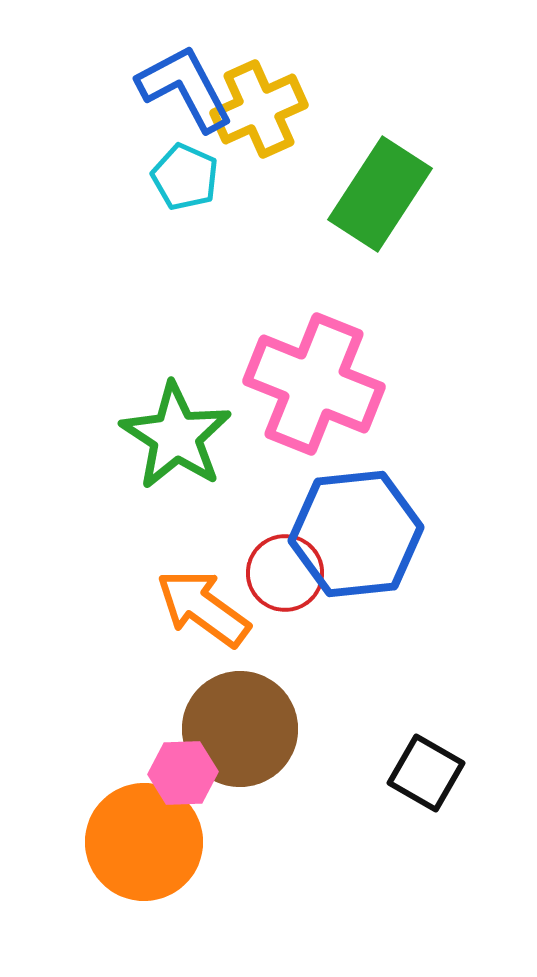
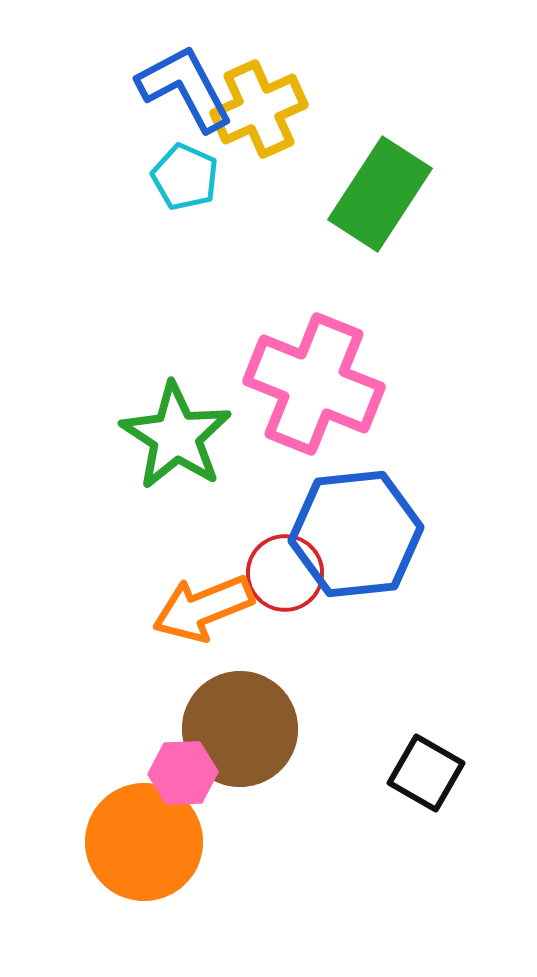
orange arrow: rotated 58 degrees counterclockwise
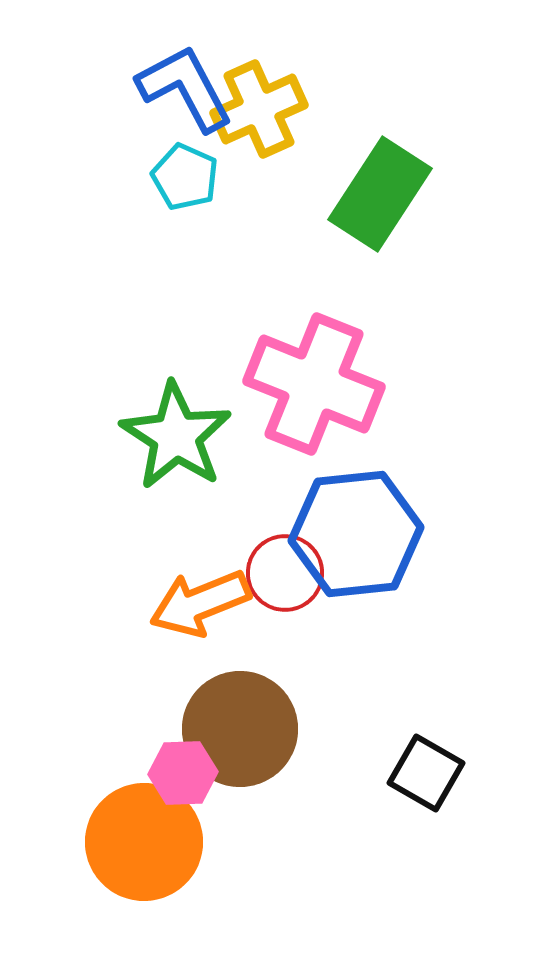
orange arrow: moved 3 px left, 5 px up
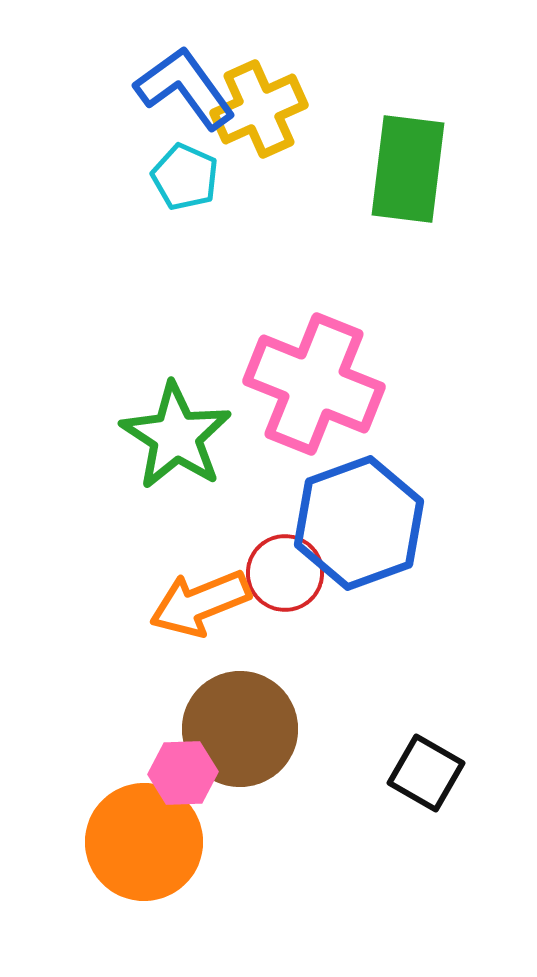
blue L-shape: rotated 8 degrees counterclockwise
green rectangle: moved 28 px right, 25 px up; rotated 26 degrees counterclockwise
blue hexagon: moved 3 px right, 11 px up; rotated 14 degrees counterclockwise
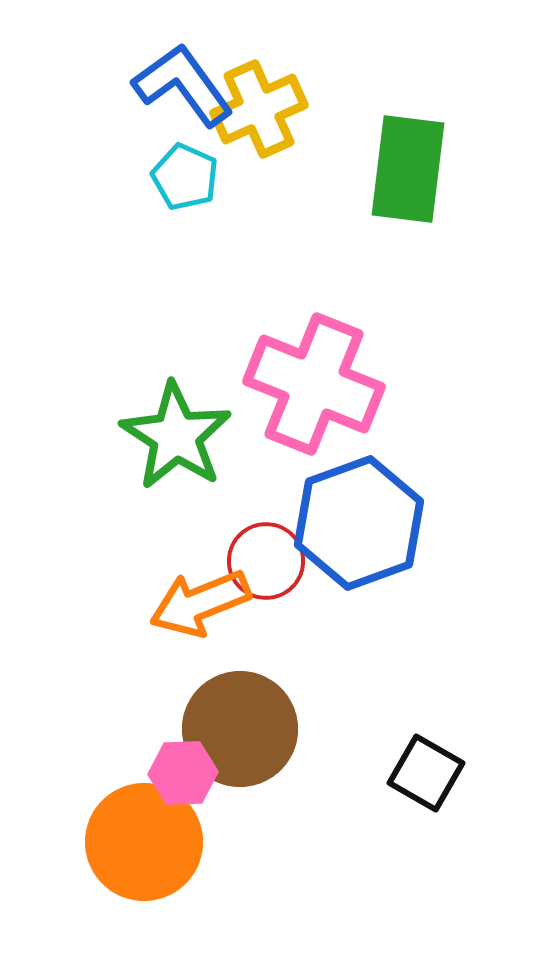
blue L-shape: moved 2 px left, 3 px up
red circle: moved 19 px left, 12 px up
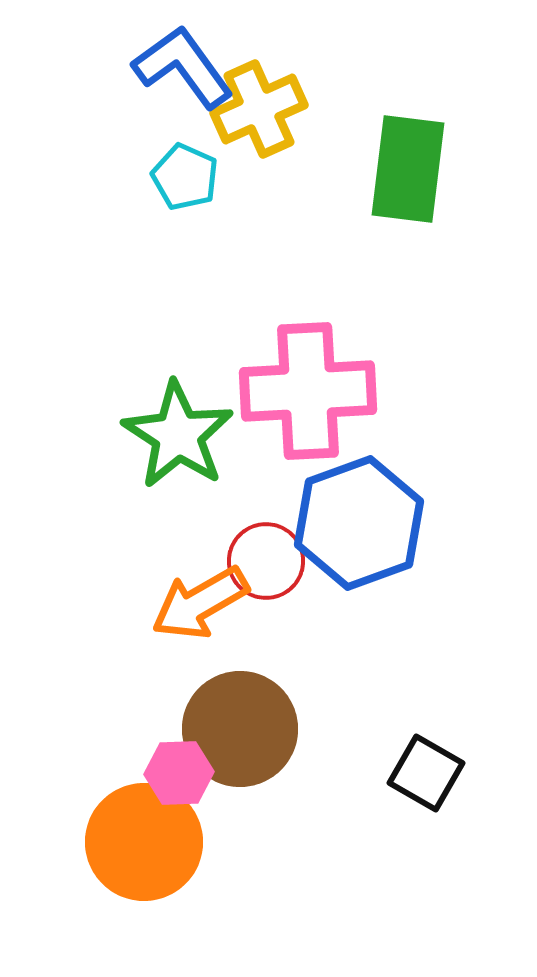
blue L-shape: moved 18 px up
pink cross: moved 6 px left, 7 px down; rotated 25 degrees counterclockwise
green star: moved 2 px right, 1 px up
orange arrow: rotated 8 degrees counterclockwise
pink hexagon: moved 4 px left
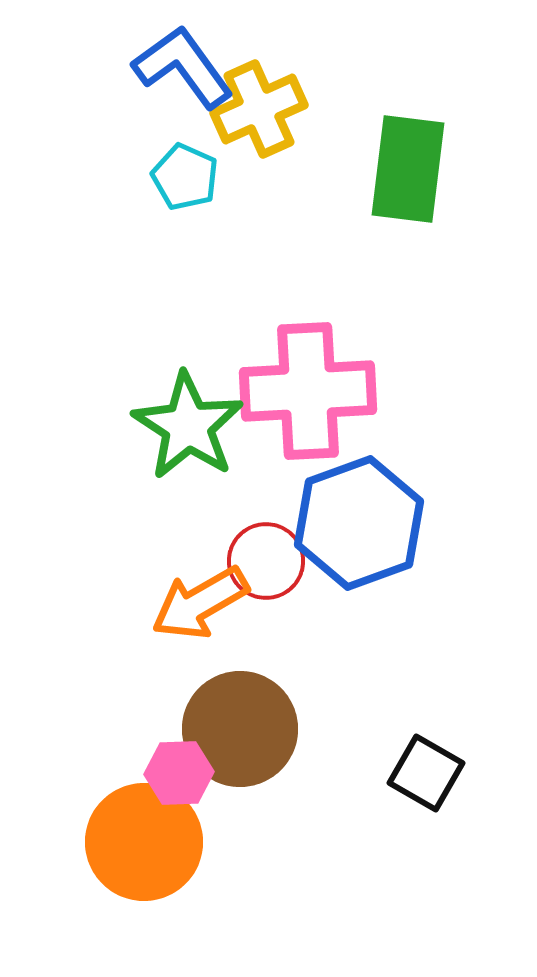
green star: moved 10 px right, 9 px up
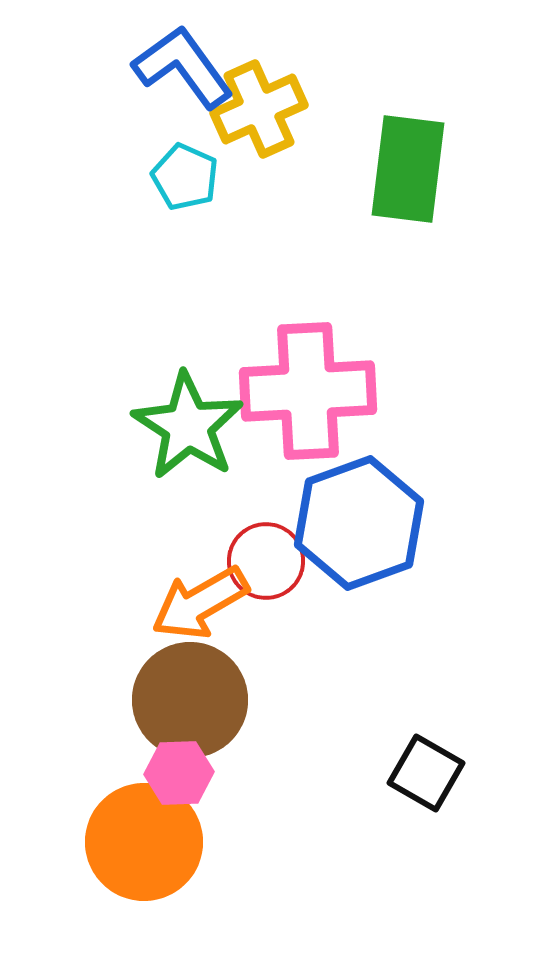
brown circle: moved 50 px left, 29 px up
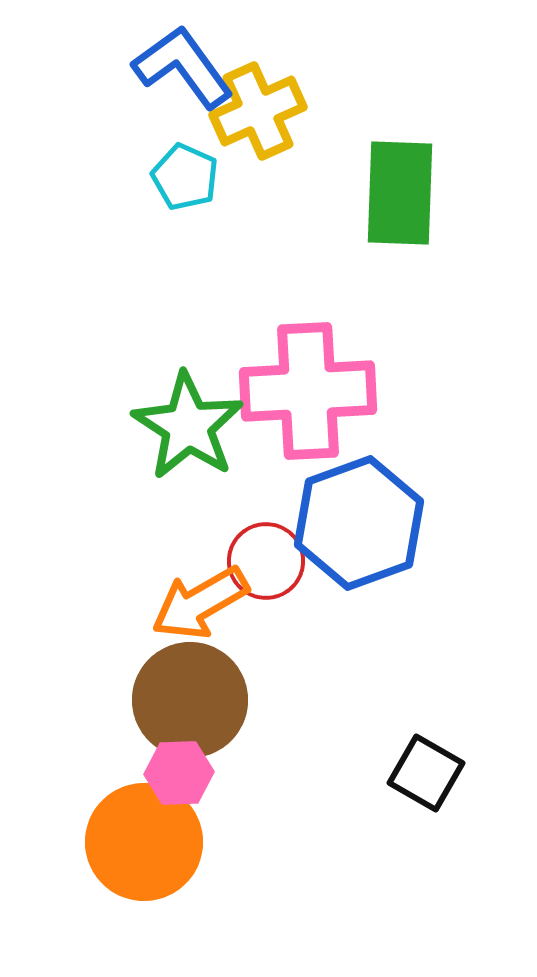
yellow cross: moved 1 px left, 2 px down
green rectangle: moved 8 px left, 24 px down; rotated 5 degrees counterclockwise
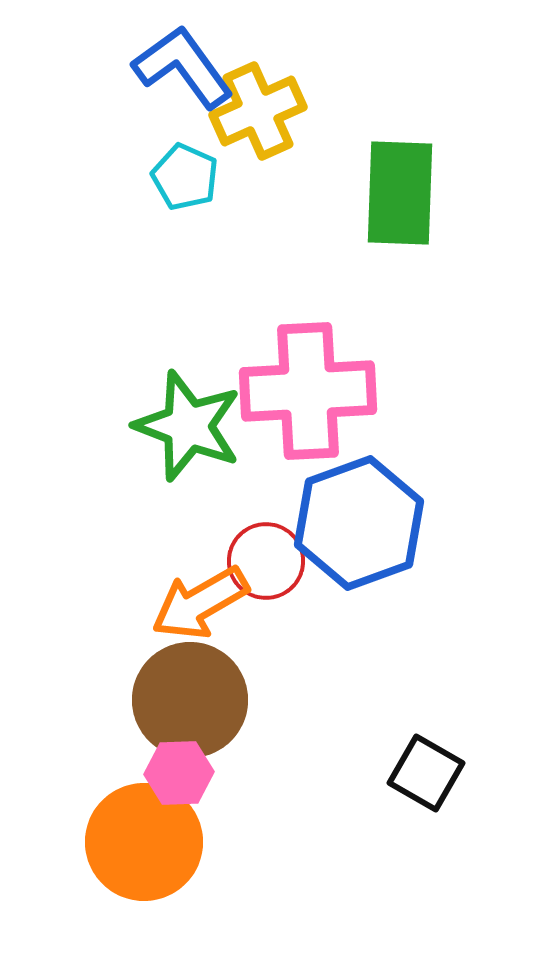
green star: rotated 12 degrees counterclockwise
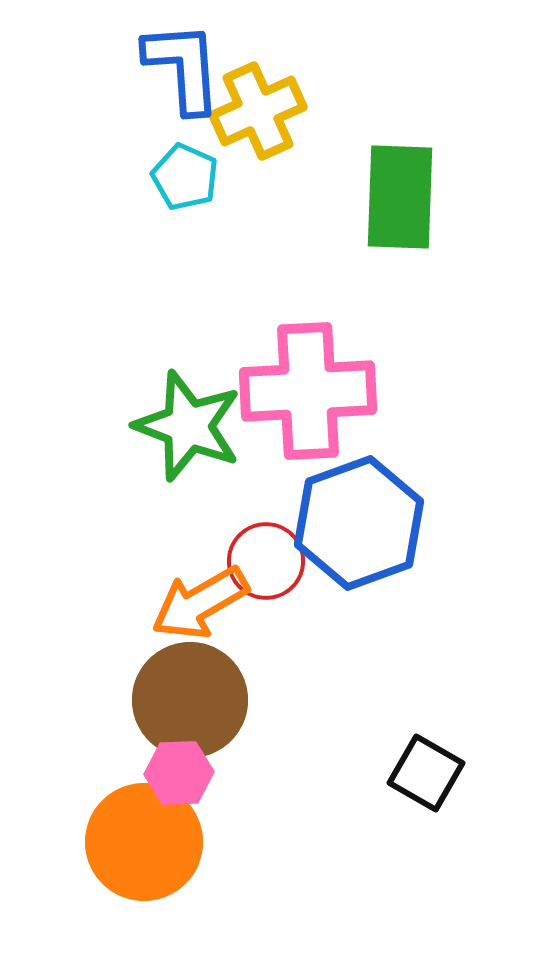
blue L-shape: rotated 32 degrees clockwise
green rectangle: moved 4 px down
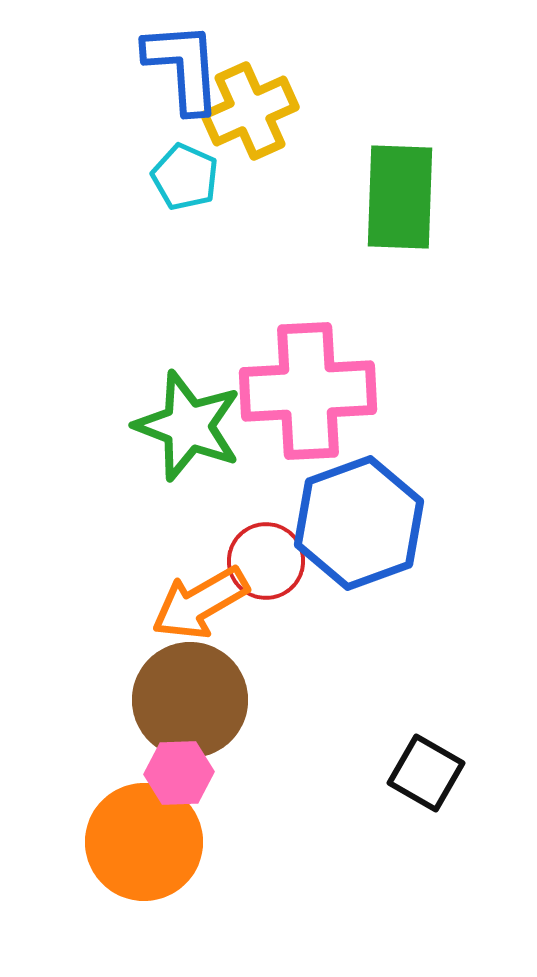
yellow cross: moved 8 px left
